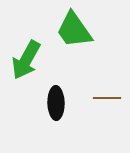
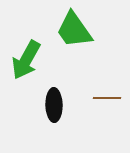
black ellipse: moved 2 px left, 2 px down
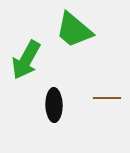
green trapezoid: rotated 15 degrees counterclockwise
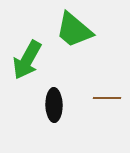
green arrow: moved 1 px right
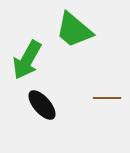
black ellipse: moved 12 px left; rotated 40 degrees counterclockwise
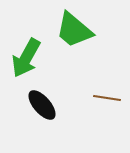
green arrow: moved 1 px left, 2 px up
brown line: rotated 8 degrees clockwise
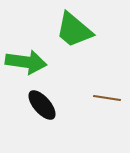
green arrow: moved 4 px down; rotated 111 degrees counterclockwise
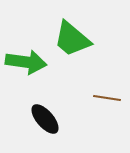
green trapezoid: moved 2 px left, 9 px down
black ellipse: moved 3 px right, 14 px down
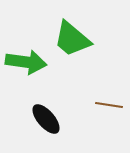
brown line: moved 2 px right, 7 px down
black ellipse: moved 1 px right
